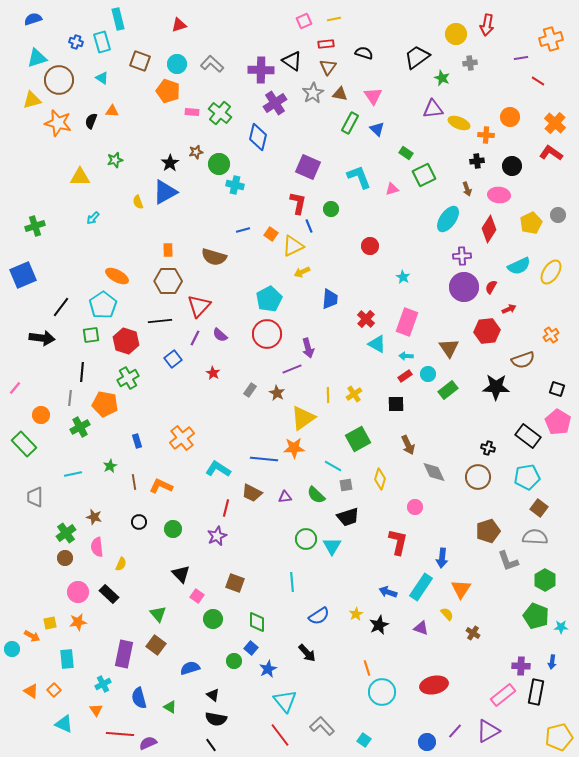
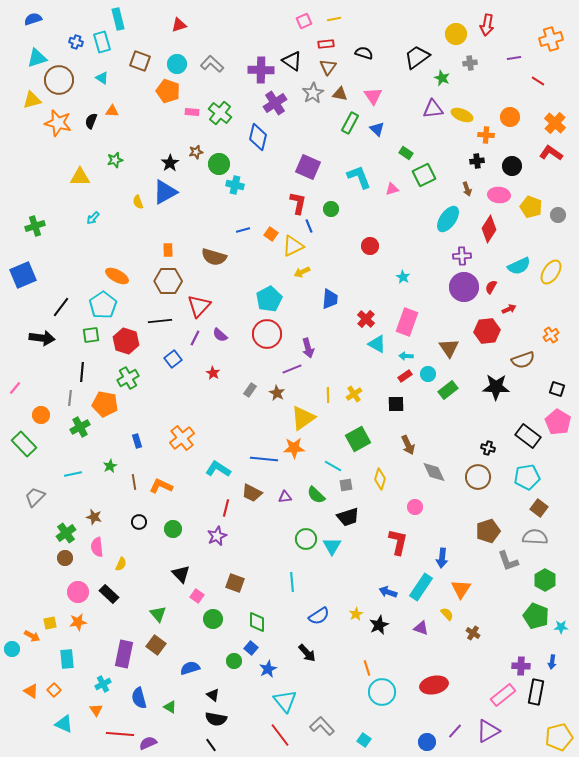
purple line at (521, 58): moved 7 px left
yellow ellipse at (459, 123): moved 3 px right, 8 px up
yellow pentagon at (531, 223): moved 16 px up; rotated 25 degrees counterclockwise
gray trapezoid at (35, 497): rotated 45 degrees clockwise
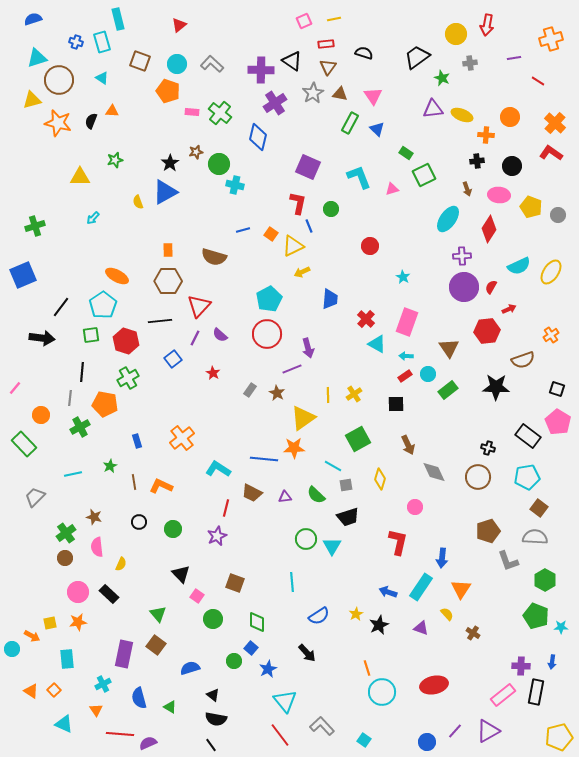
red triangle at (179, 25): rotated 21 degrees counterclockwise
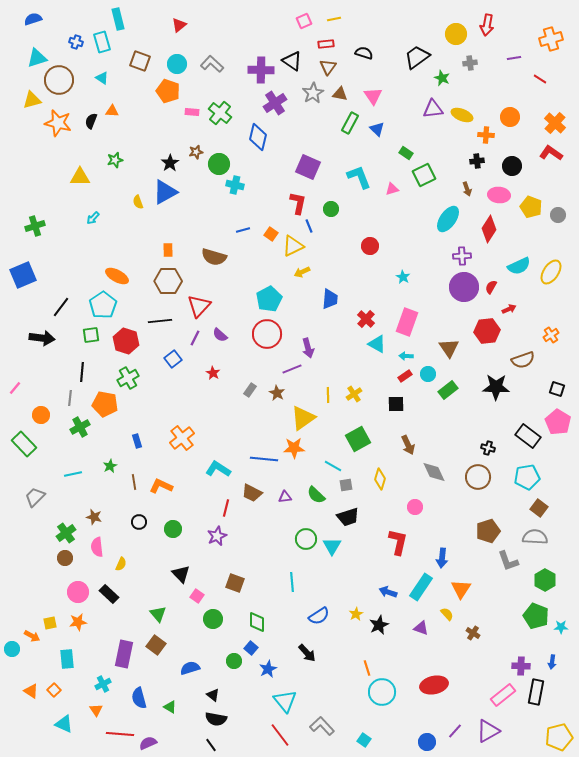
red line at (538, 81): moved 2 px right, 2 px up
